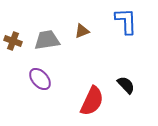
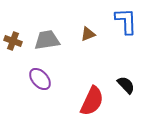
brown triangle: moved 6 px right, 3 px down
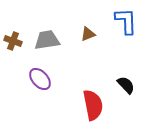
red semicircle: moved 1 px right, 4 px down; rotated 36 degrees counterclockwise
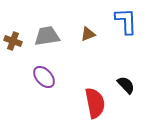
gray trapezoid: moved 4 px up
purple ellipse: moved 4 px right, 2 px up
red semicircle: moved 2 px right, 2 px up
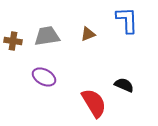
blue L-shape: moved 1 px right, 1 px up
brown cross: rotated 12 degrees counterclockwise
purple ellipse: rotated 20 degrees counterclockwise
black semicircle: moved 2 px left; rotated 24 degrees counterclockwise
red semicircle: moved 1 px left; rotated 20 degrees counterclockwise
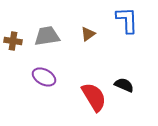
brown triangle: rotated 14 degrees counterclockwise
red semicircle: moved 6 px up
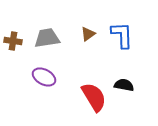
blue L-shape: moved 5 px left, 15 px down
gray trapezoid: moved 2 px down
black semicircle: rotated 12 degrees counterclockwise
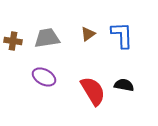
red semicircle: moved 1 px left, 6 px up
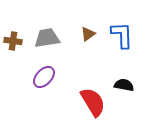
purple ellipse: rotated 75 degrees counterclockwise
red semicircle: moved 11 px down
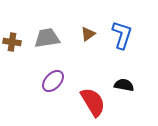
blue L-shape: rotated 20 degrees clockwise
brown cross: moved 1 px left, 1 px down
purple ellipse: moved 9 px right, 4 px down
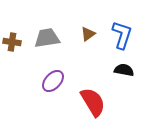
black semicircle: moved 15 px up
